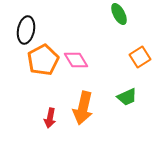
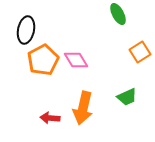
green ellipse: moved 1 px left
orange square: moved 5 px up
red arrow: rotated 84 degrees clockwise
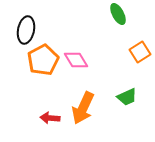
orange arrow: rotated 12 degrees clockwise
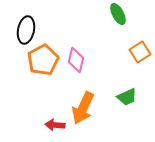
pink diamond: rotated 45 degrees clockwise
red arrow: moved 5 px right, 7 px down
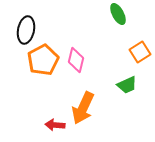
green trapezoid: moved 12 px up
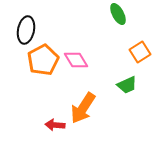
pink diamond: rotated 45 degrees counterclockwise
orange arrow: rotated 8 degrees clockwise
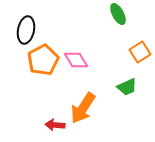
green trapezoid: moved 2 px down
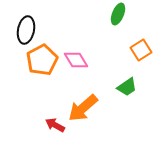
green ellipse: rotated 50 degrees clockwise
orange square: moved 1 px right, 2 px up
orange pentagon: moved 1 px left
green trapezoid: rotated 10 degrees counterclockwise
orange arrow: rotated 16 degrees clockwise
red arrow: rotated 24 degrees clockwise
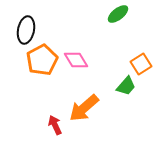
green ellipse: rotated 30 degrees clockwise
orange square: moved 14 px down
green trapezoid: moved 1 px left, 1 px up; rotated 15 degrees counterclockwise
orange arrow: moved 1 px right
red arrow: rotated 36 degrees clockwise
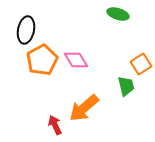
green ellipse: rotated 55 degrees clockwise
green trapezoid: rotated 55 degrees counterclockwise
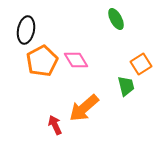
green ellipse: moved 2 px left, 5 px down; rotated 45 degrees clockwise
orange pentagon: moved 1 px down
